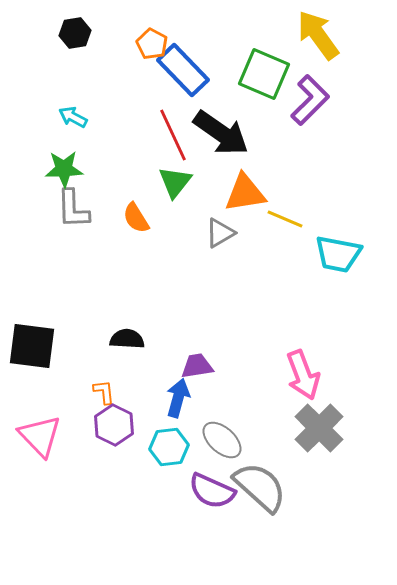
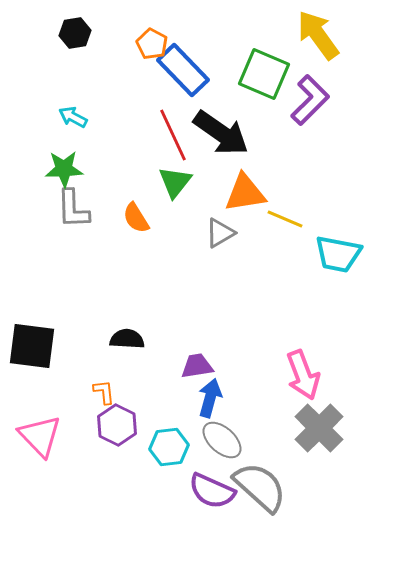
blue arrow: moved 32 px right
purple hexagon: moved 3 px right
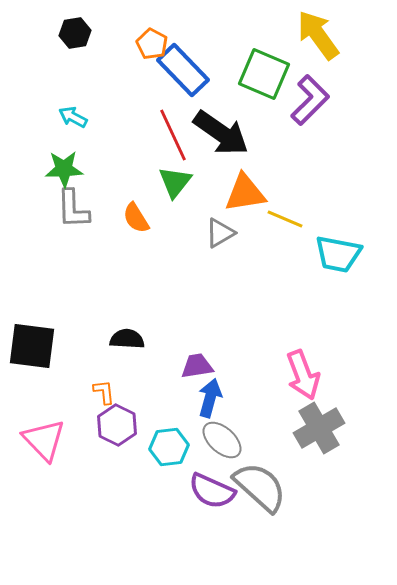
gray cross: rotated 15 degrees clockwise
pink triangle: moved 4 px right, 4 px down
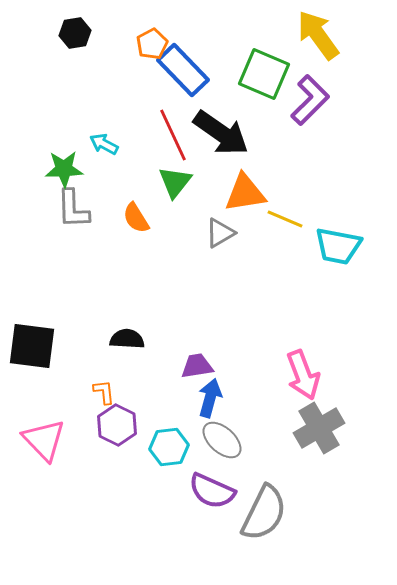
orange pentagon: rotated 16 degrees clockwise
cyan arrow: moved 31 px right, 27 px down
cyan trapezoid: moved 8 px up
gray semicircle: moved 4 px right, 26 px down; rotated 74 degrees clockwise
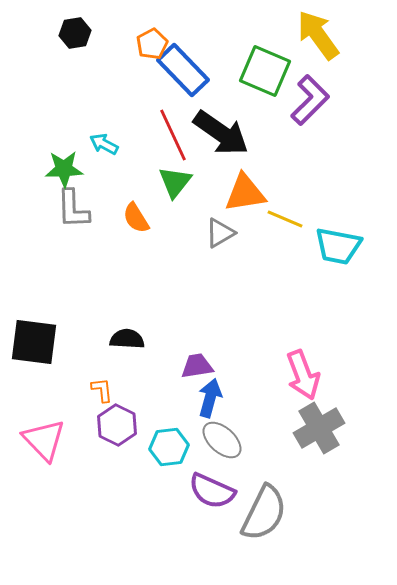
green square: moved 1 px right, 3 px up
black square: moved 2 px right, 4 px up
orange L-shape: moved 2 px left, 2 px up
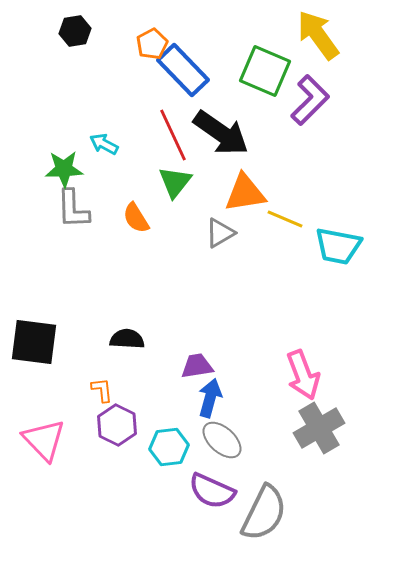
black hexagon: moved 2 px up
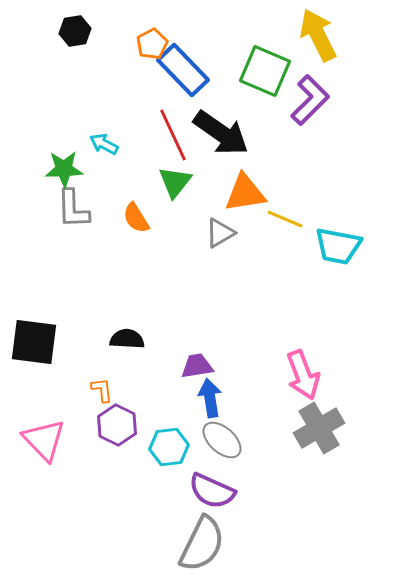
yellow arrow: rotated 10 degrees clockwise
blue arrow: rotated 24 degrees counterclockwise
gray semicircle: moved 62 px left, 31 px down
